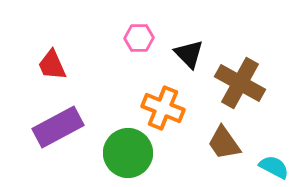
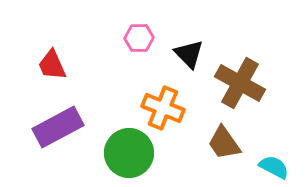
green circle: moved 1 px right
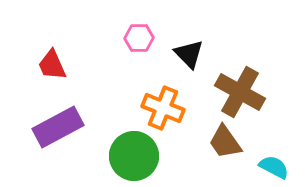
brown cross: moved 9 px down
brown trapezoid: moved 1 px right, 1 px up
green circle: moved 5 px right, 3 px down
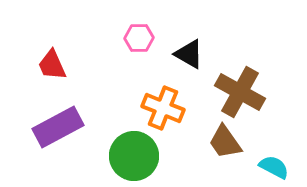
black triangle: rotated 16 degrees counterclockwise
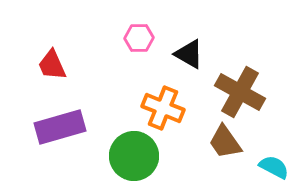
purple rectangle: moved 2 px right; rotated 12 degrees clockwise
